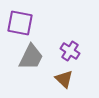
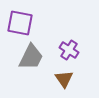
purple cross: moved 1 px left, 1 px up
brown triangle: rotated 12 degrees clockwise
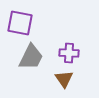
purple cross: moved 3 px down; rotated 30 degrees counterclockwise
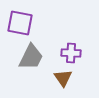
purple cross: moved 2 px right
brown triangle: moved 1 px left, 1 px up
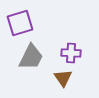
purple square: rotated 28 degrees counterclockwise
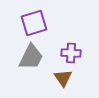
purple square: moved 14 px right
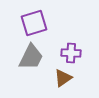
brown triangle: rotated 30 degrees clockwise
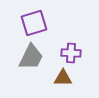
brown triangle: rotated 36 degrees clockwise
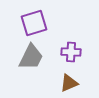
purple cross: moved 1 px up
brown triangle: moved 6 px right, 5 px down; rotated 24 degrees counterclockwise
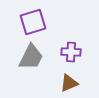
purple square: moved 1 px left, 1 px up
